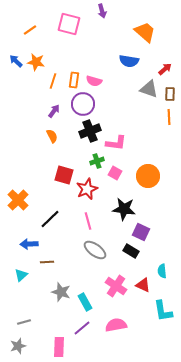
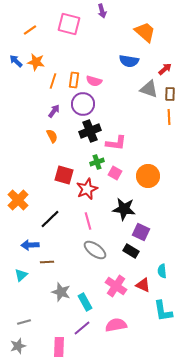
green cross at (97, 161): moved 1 px down
blue arrow at (29, 244): moved 1 px right, 1 px down
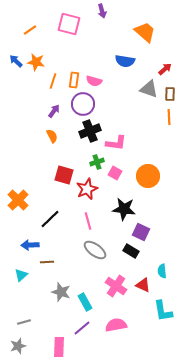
blue semicircle at (129, 61): moved 4 px left
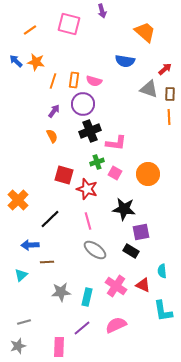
orange circle at (148, 176): moved 2 px up
red star at (87, 189): rotated 30 degrees counterclockwise
purple square at (141, 232): rotated 36 degrees counterclockwise
gray star at (61, 292): rotated 24 degrees counterclockwise
cyan rectangle at (85, 302): moved 2 px right, 5 px up; rotated 42 degrees clockwise
pink semicircle at (116, 325): rotated 15 degrees counterclockwise
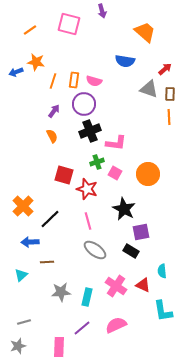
blue arrow at (16, 61): moved 11 px down; rotated 64 degrees counterclockwise
purple circle at (83, 104): moved 1 px right
orange cross at (18, 200): moved 5 px right, 6 px down
black star at (124, 209): rotated 20 degrees clockwise
blue arrow at (30, 245): moved 3 px up
